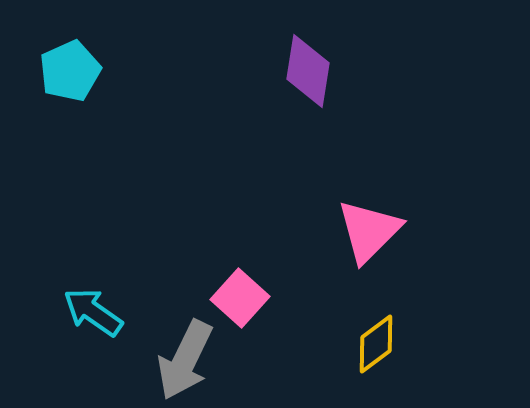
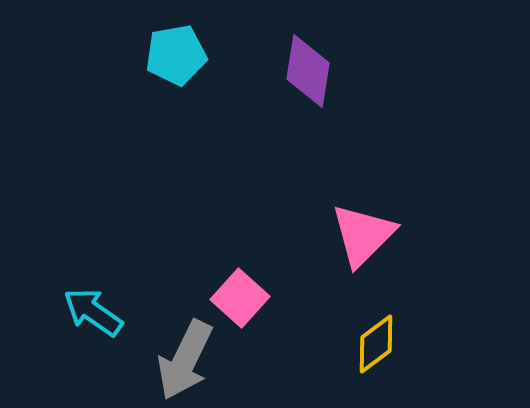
cyan pentagon: moved 106 px right, 16 px up; rotated 14 degrees clockwise
pink triangle: moved 6 px left, 4 px down
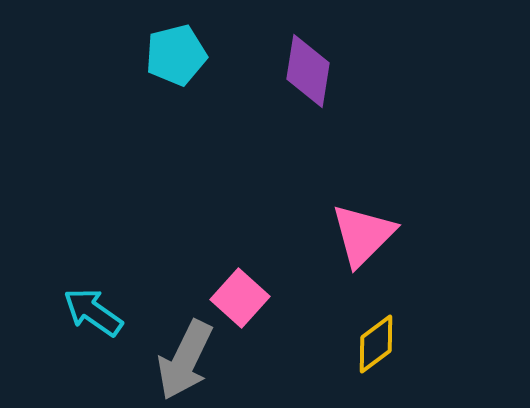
cyan pentagon: rotated 4 degrees counterclockwise
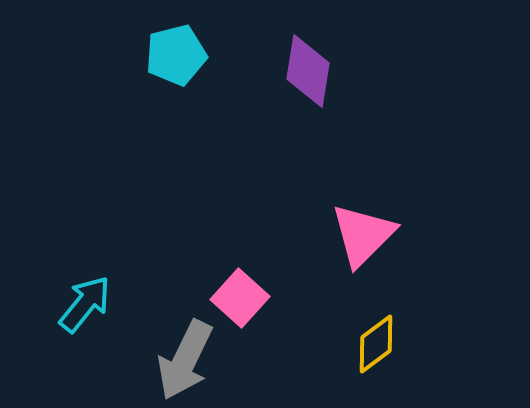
cyan arrow: moved 8 px left, 8 px up; rotated 94 degrees clockwise
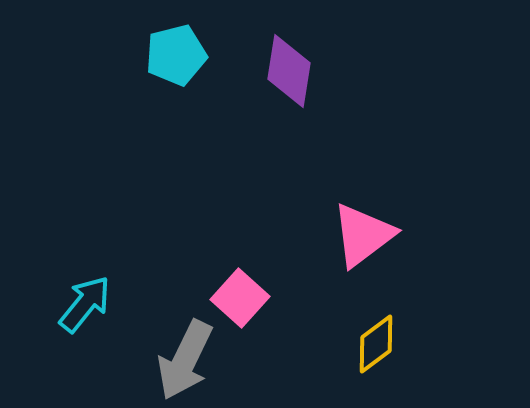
purple diamond: moved 19 px left
pink triangle: rotated 8 degrees clockwise
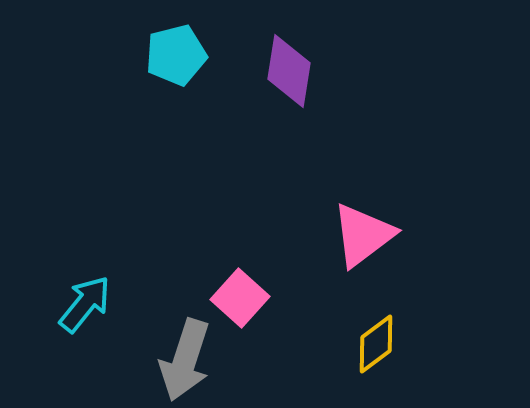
gray arrow: rotated 8 degrees counterclockwise
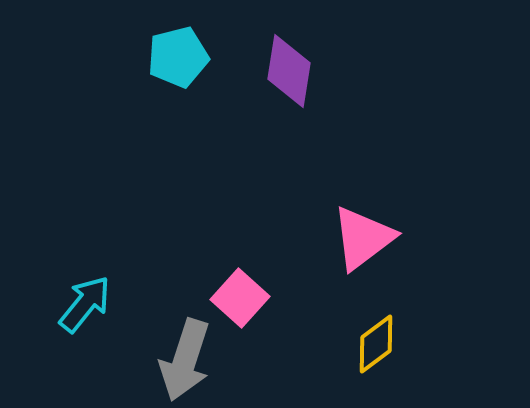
cyan pentagon: moved 2 px right, 2 px down
pink triangle: moved 3 px down
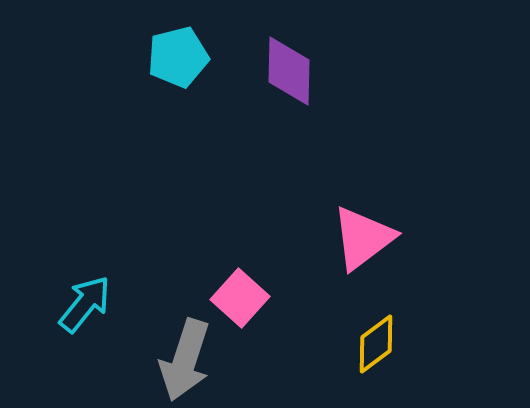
purple diamond: rotated 8 degrees counterclockwise
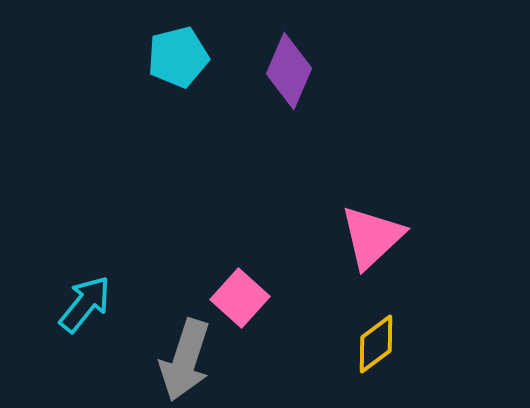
purple diamond: rotated 22 degrees clockwise
pink triangle: moved 9 px right, 1 px up; rotated 6 degrees counterclockwise
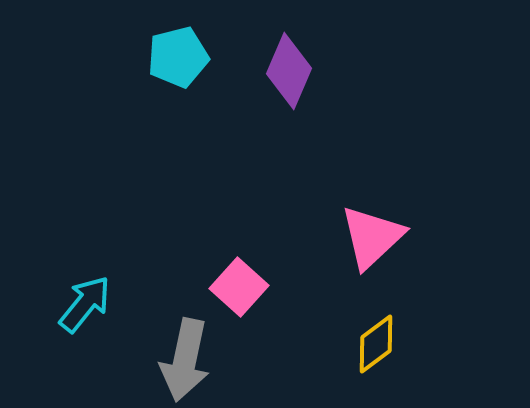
pink square: moved 1 px left, 11 px up
gray arrow: rotated 6 degrees counterclockwise
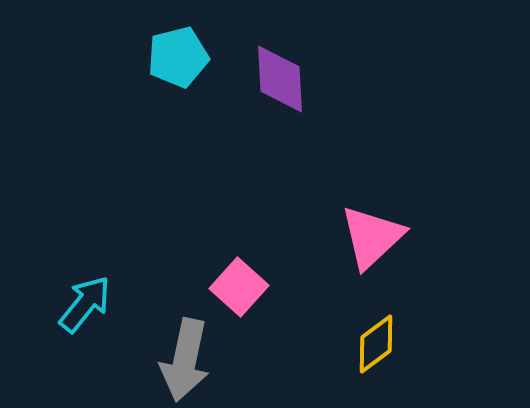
purple diamond: moved 9 px left, 8 px down; rotated 26 degrees counterclockwise
